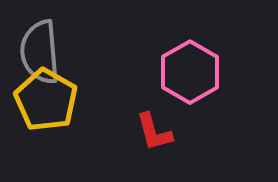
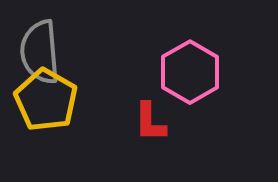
red L-shape: moved 4 px left, 10 px up; rotated 15 degrees clockwise
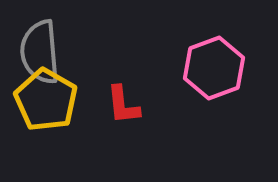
pink hexagon: moved 24 px right, 4 px up; rotated 10 degrees clockwise
red L-shape: moved 27 px left, 17 px up; rotated 6 degrees counterclockwise
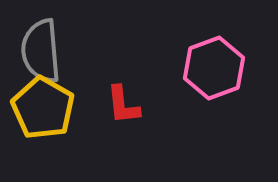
gray semicircle: moved 1 px right, 1 px up
yellow pentagon: moved 3 px left, 8 px down
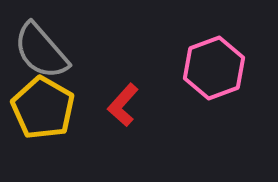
gray semicircle: rotated 36 degrees counterclockwise
red L-shape: rotated 48 degrees clockwise
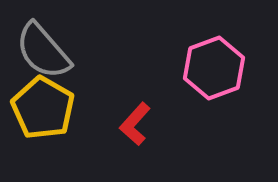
gray semicircle: moved 2 px right
red L-shape: moved 12 px right, 19 px down
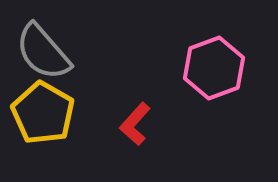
gray semicircle: moved 1 px down
yellow pentagon: moved 5 px down
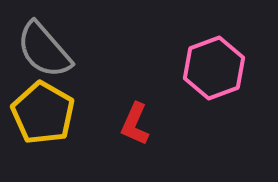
gray semicircle: moved 1 px right, 2 px up
red L-shape: rotated 18 degrees counterclockwise
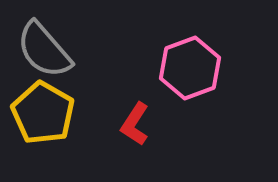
pink hexagon: moved 24 px left
red L-shape: rotated 9 degrees clockwise
